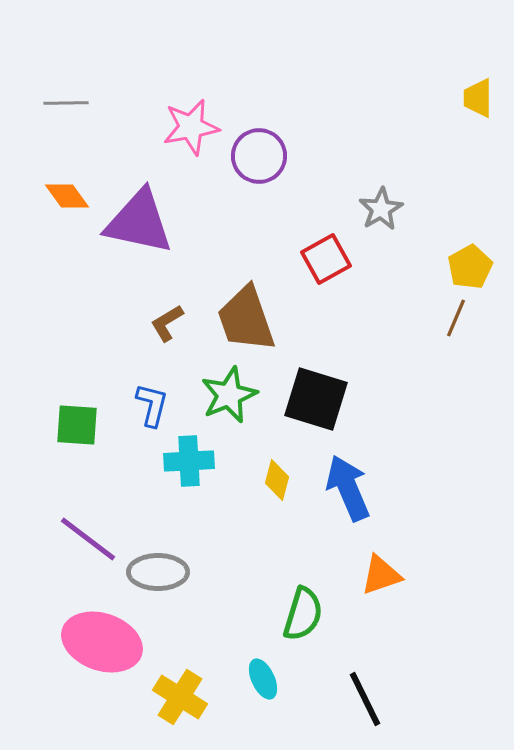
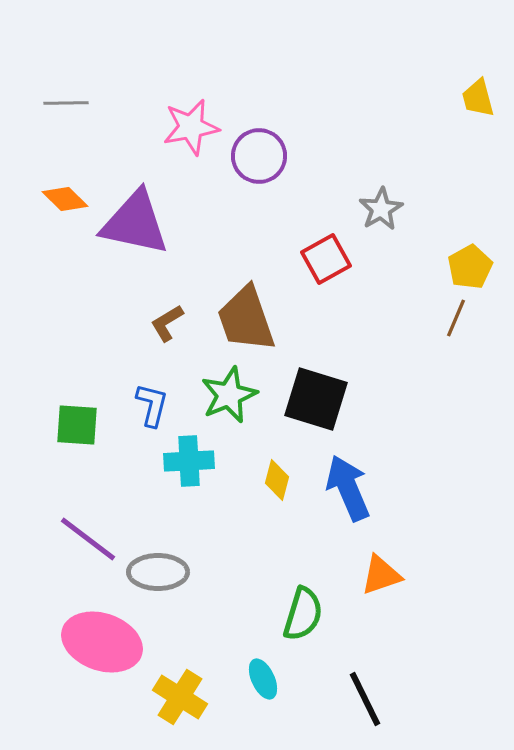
yellow trapezoid: rotated 15 degrees counterclockwise
orange diamond: moved 2 px left, 3 px down; rotated 9 degrees counterclockwise
purple triangle: moved 4 px left, 1 px down
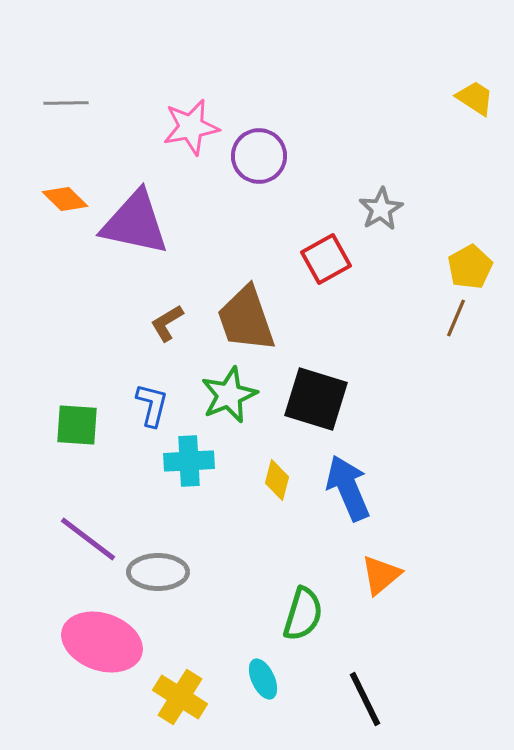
yellow trapezoid: moved 3 px left; rotated 138 degrees clockwise
orange triangle: rotated 21 degrees counterclockwise
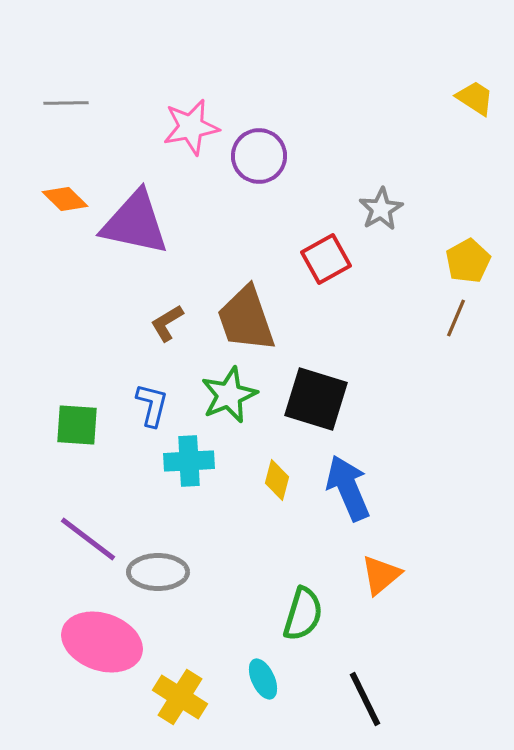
yellow pentagon: moved 2 px left, 6 px up
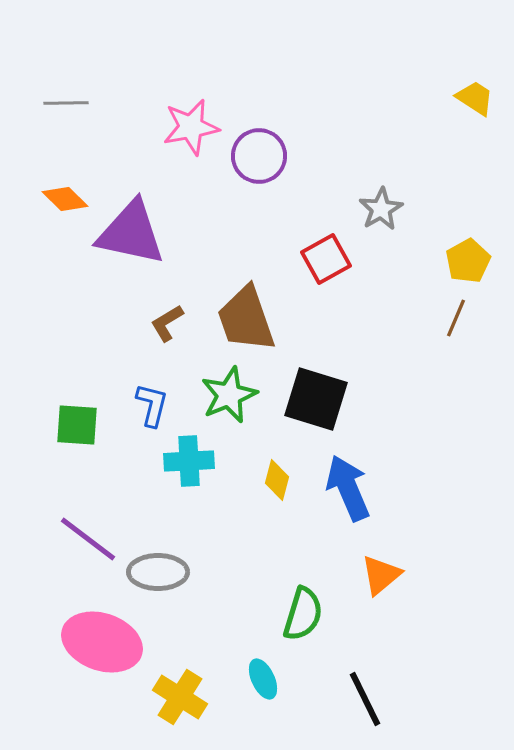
purple triangle: moved 4 px left, 10 px down
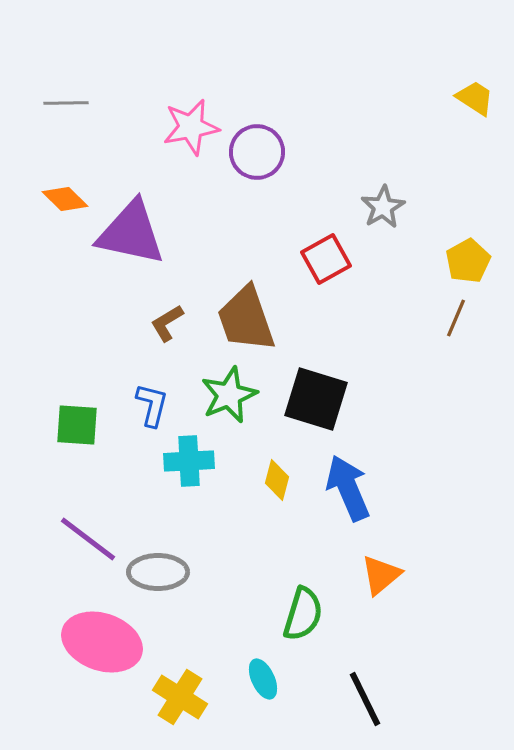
purple circle: moved 2 px left, 4 px up
gray star: moved 2 px right, 2 px up
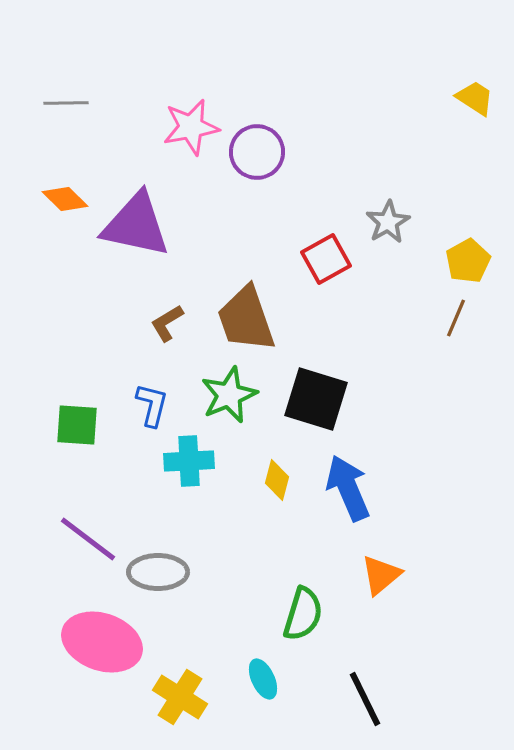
gray star: moved 5 px right, 15 px down
purple triangle: moved 5 px right, 8 px up
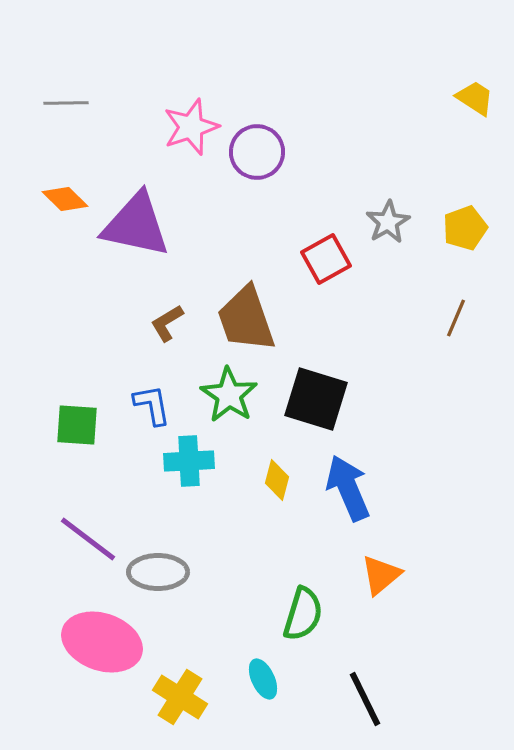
pink star: rotated 8 degrees counterclockwise
yellow pentagon: moved 3 px left, 33 px up; rotated 9 degrees clockwise
green star: rotated 16 degrees counterclockwise
blue L-shape: rotated 24 degrees counterclockwise
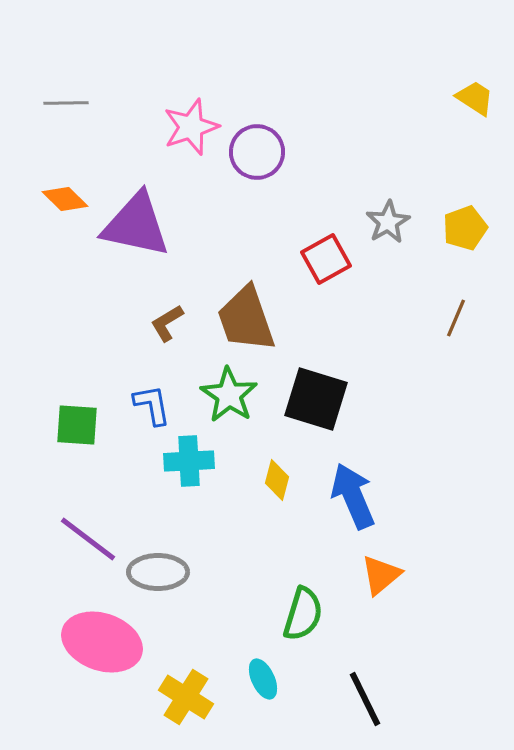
blue arrow: moved 5 px right, 8 px down
yellow cross: moved 6 px right
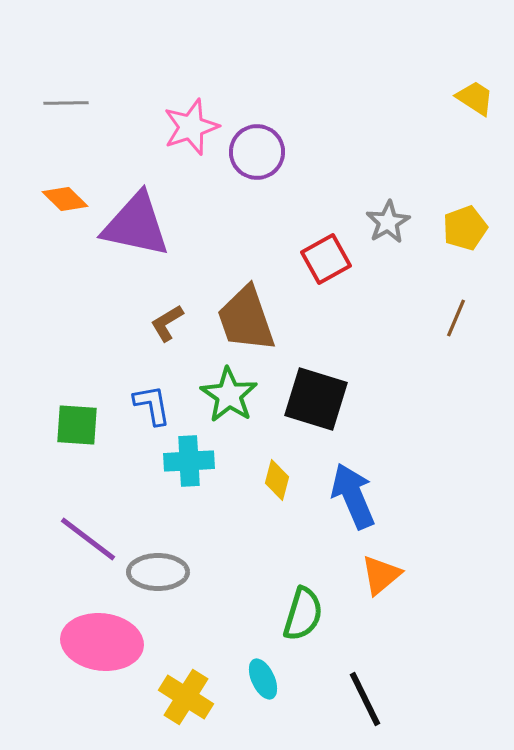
pink ellipse: rotated 12 degrees counterclockwise
